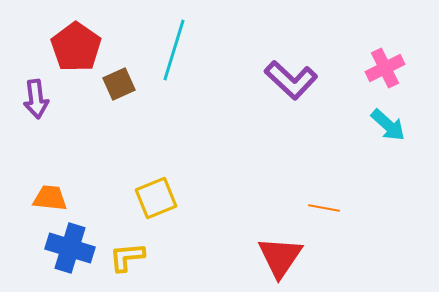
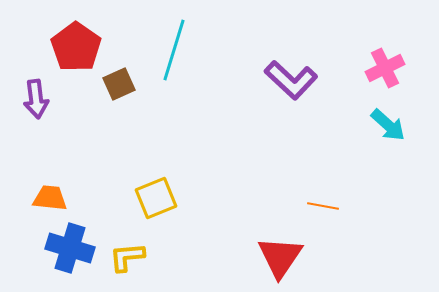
orange line: moved 1 px left, 2 px up
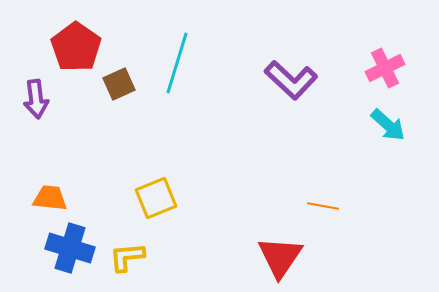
cyan line: moved 3 px right, 13 px down
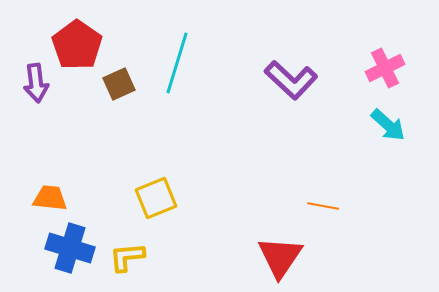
red pentagon: moved 1 px right, 2 px up
purple arrow: moved 16 px up
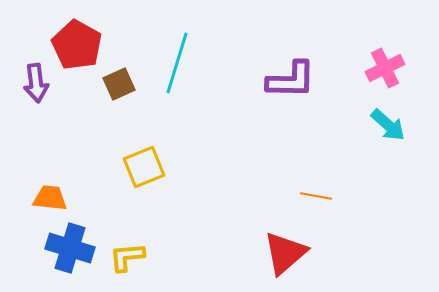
red pentagon: rotated 6 degrees counterclockwise
purple L-shape: rotated 42 degrees counterclockwise
yellow square: moved 12 px left, 31 px up
orange line: moved 7 px left, 10 px up
red triangle: moved 5 px right, 4 px up; rotated 15 degrees clockwise
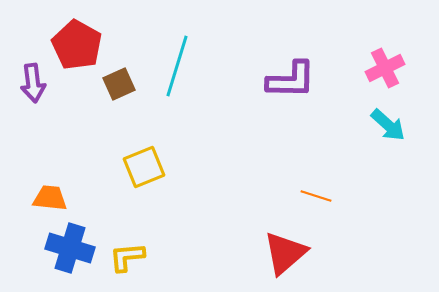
cyan line: moved 3 px down
purple arrow: moved 3 px left
orange line: rotated 8 degrees clockwise
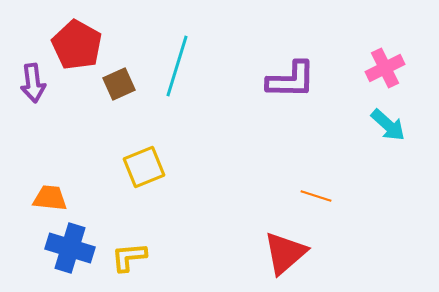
yellow L-shape: moved 2 px right
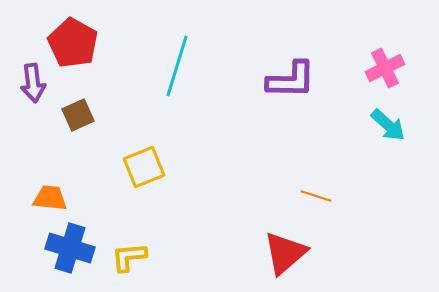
red pentagon: moved 4 px left, 2 px up
brown square: moved 41 px left, 31 px down
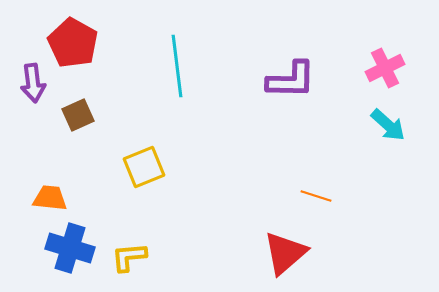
cyan line: rotated 24 degrees counterclockwise
